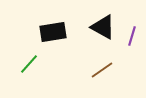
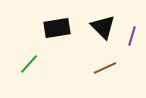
black triangle: rotated 16 degrees clockwise
black rectangle: moved 4 px right, 4 px up
brown line: moved 3 px right, 2 px up; rotated 10 degrees clockwise
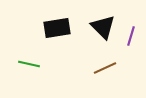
purple line: moved 1 px left
green line: rotated 60 degrees clockwise
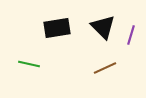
purple line: moved 1 px up
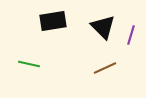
black rectangle: moved 4 px left, 7 px up
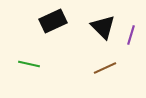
black rectangle: rotated 16 degrees counterclockwise
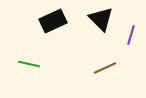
black triangle: moved 2 px left, 8 px up
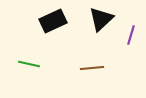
black triangle: rotated 32 degrees clockwise
brown line: moved 13 px left; rotated 20 degrees clockwise
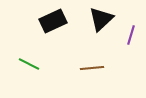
green line: rotated 15 degrees clockwise
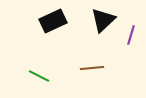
black triangle: moved 2 px right, 1 px down
green line: moved 10 px right, 12 px down
